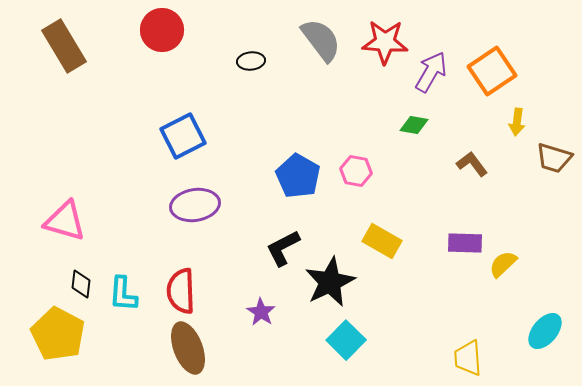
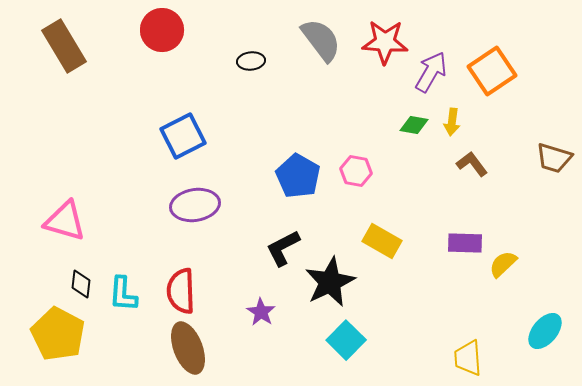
yellow arrow: moved 65 px left
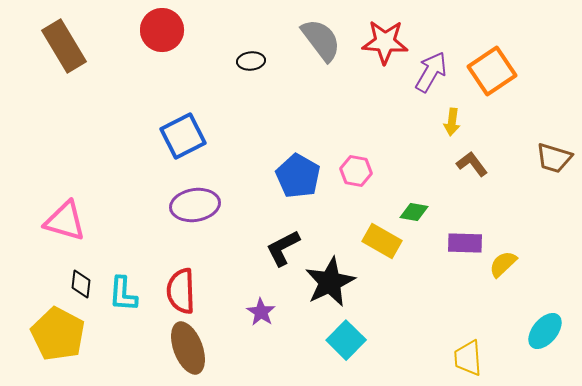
green diamond: moved 87 px down
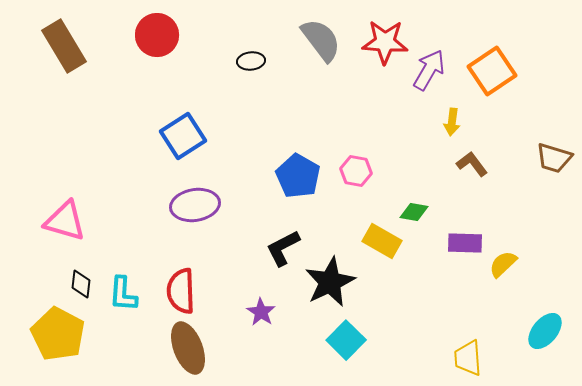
red circle: moved 5 px left, 5 px down
purple arrow: moved 2 px left, 2 px up
blue square: rotated 6 degrees counterclockwise
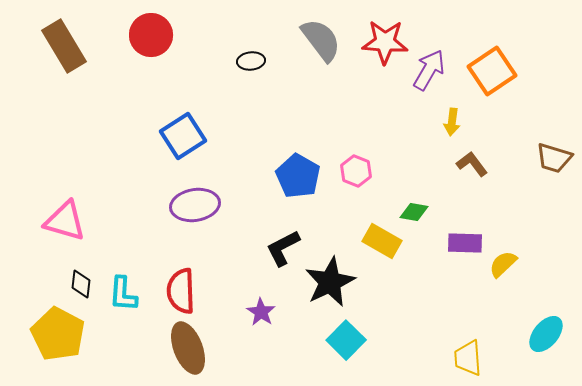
red circle: moved 6 px left
pink hexagon: rotated 12 degrees clockwise
cyan ellipse: moved 1 px right, 3 px down
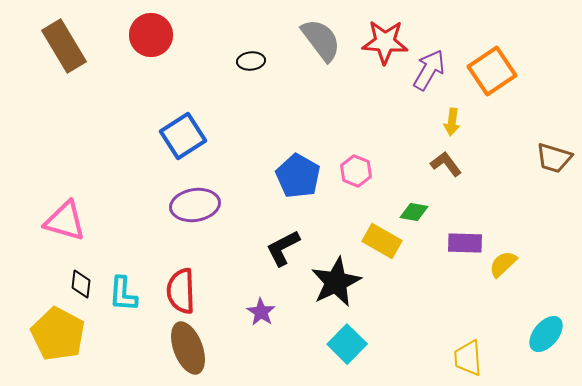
brown L-shape: moved 26 px left
black star: moved 6 px right
cyan square: moved 1 px right, 4 px down
